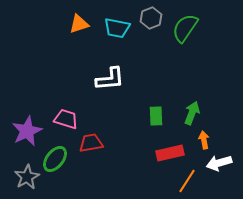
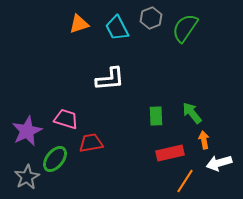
cyan trapezoid: rotated 52 degrees clockwise
green arrow: rotated 60 degrees counterclockwise
orange line: moved 2 px left
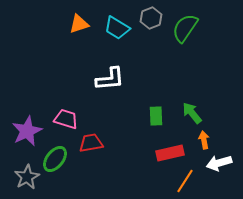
cyan trapezoid: rotated 32 degrees counterclockwise
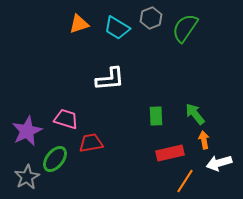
green arrow: moved 3 px right, 1 px down
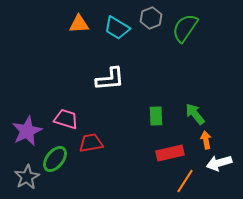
orange triangle: rotated 15 degrees clockwise
orange arrow: moved 2 px right
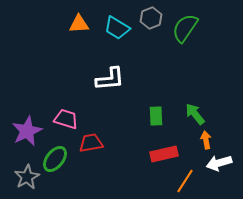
red rectangle: moved 6 px left, 1 px down
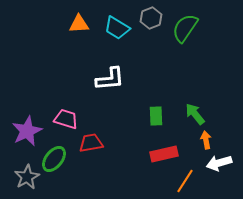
green ellipse: moved 1 px left
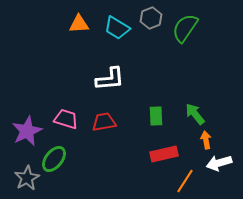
red trapezoid: moved 13 px right, 21 px up
gray star: moved 1 px down
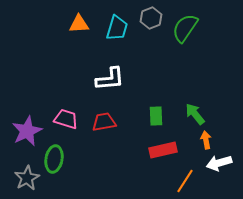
cyan trapezoid: rotated 104 degrees counterclockwise
red rectangle: moved 1 px left, 4 px up
green ellipse: rotated 28 degrees counterclockwise
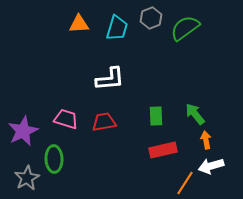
green semicircle: rotated 20 degrees clockwise
purple star: moved 4 px left
green ellipse: rotated 12 degrees counterclockwise
white arrow: moved 8 px left, 3 px down
orange line: moved 2 px down
